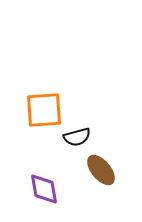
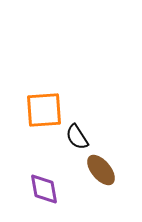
black semicircle: rotated 72 degrees clockwise
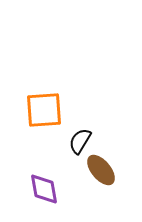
black semicircle: moved 3 px right, 4 px down; rotated 64 degrees clockwise
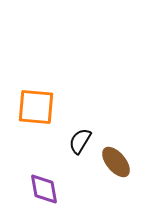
orange square: moved 8 px left, 3 px up; rotated 9 degrees clockwise
brown ellipse: moved 15 px right, 8 px up
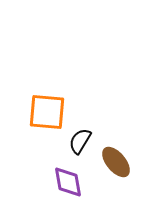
orange square: moved 11 px right, 5 px down
purple diamond: moved 24 px right, 7 px up
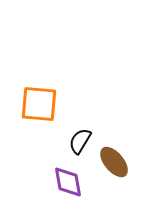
orange square: moved 8 px left, 8 px up
brown ellipse: moved 2 px left
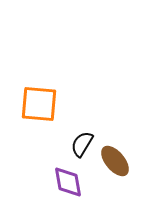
black semicircle: moved 2 px right, 3 px down
brown ellipse: moved 1 px right, 1 px up
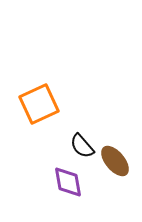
orange square: rotated 30 degrees counterclockwise
black semicircle: moved 2 px down; rotated 72 degrees counterclockwise
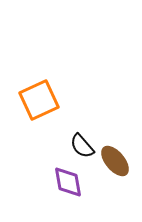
orange square: moved 4 px up
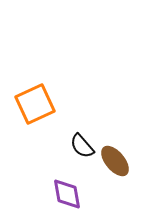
orange square: moved 4 px left, 4 px down
purple diamond: moved 1 px left, 12 px down
